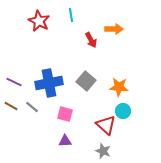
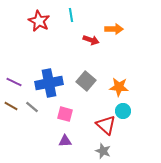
red arrow: rotated 42 degrees counterclockwise
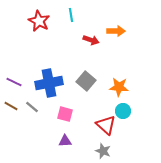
orange arrow: moved 2 px right, 2 px down
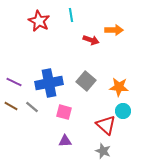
orange arrow: moved 2 px left, 1 px up
pink square: moved 1 px left, 2 px up
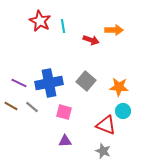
cyan line: moved 8 px left, 11 px down
red star: moved 1 px right
purple line: moved 5 px right, 1 px down
red triangle: rotated 20 degrees counterclockwise
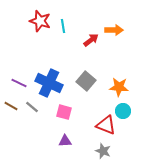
red star: rotated 10 degrees counterclockwise
red arrow: rotated 56 degrees counterclockwise
blue cross: rotated 36 degrees clockwise
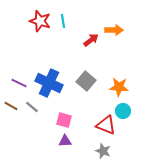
cyan line: moved 5 px up
pink square: moved 8 px down
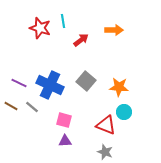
red star: moved 7 px down
red arrow: moved 10 px left
blue cross: moved 1 px right, 2 px down
cyan circle: moved 1 px right, 1 px down
gray star: moved 2 px right, 1 px down
